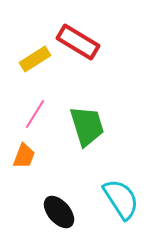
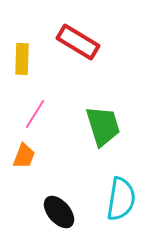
yellow rectangle: moved 13 px left; rotated 56 degrees counterclockwise
green trapezoid: moved 16 px right
cyan semicircle: rotated 42 degrees clockwise
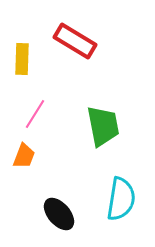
red rectangle: moved 3 px left, 1 px up
green trapezoid: rotated 6 degrees clockwise
black ellipse: moved 2 px down
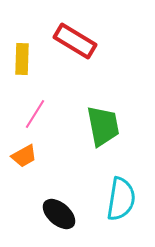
orange trapezoid: rotated 40 degrees clockwise
black ellipse: rotated 8 degrees counterclockwise
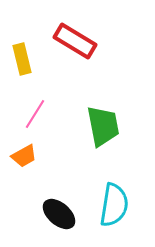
yellow rectangle: rotated 16 degrees counterclockwise
cyan semicircle: moved 7 px left, 6 px down
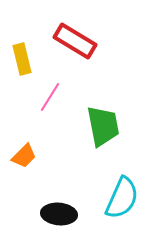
pink line: moved 15 px right, 17 px up
orange trapezoid: rotated 16 degrees counterclockwise
cyan semicircle: moved 8 px right, 7 px up; rotated 15 degrees clockwise
black ellipse: rotated 36 degrees counterclockwise
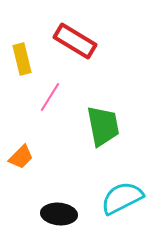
orange trapezoid: moved 3 px left, 1 px down
cyan semicircle: rotated 141 degrees counterclockwise
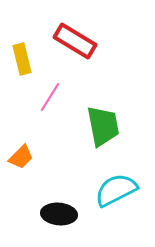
cyan semicircle: moved 6 px left, 8 px up
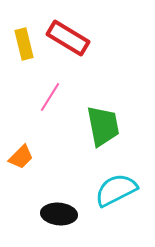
red rectangle: moved 7 px left, 3 px up
yellow rectangle: moved 2 px right, 15 px up
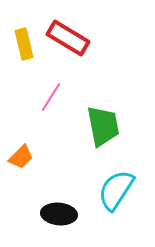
pink line: moved 1 px right
cyan semicircle: rotated 30 degrees counterclockwise
